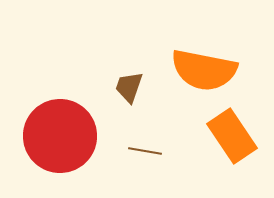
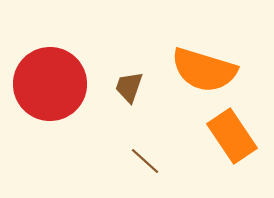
orange semicircle: rotated 6 degrees clockwise
red circle: moved 10 px left, 52 px up
brown line: moved 10 px down; rotated 32 degrees clockwise
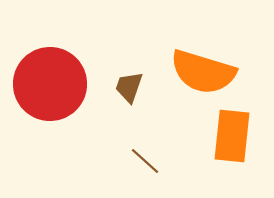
orange semicircle: moved 1 px left, 2 px down
orange rectangle: rotated 40 degrees clockwise
